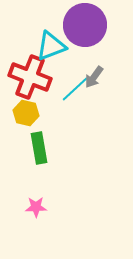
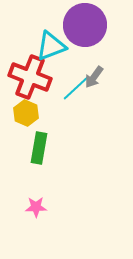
cyan line: moved 1 px right, 1 px up
yellow hexagon: rotated 10 degrees clockwise
green rectangle: rotated 20 degrees clockwise
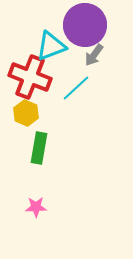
gray arrow: moved 22 px up
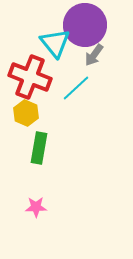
cyan triangle: moved 4 px right, 3 px up; rotated 48 degrees counterclockwise
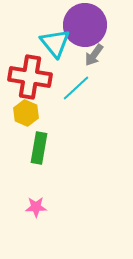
red cross: rotated 12 degrees counterclockwise
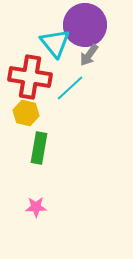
gray arrow: moved 5 px left
cyan line: moved 6 px left
yellow hexagon: rotated 10 degrees counterclockwise
